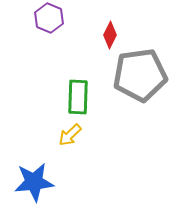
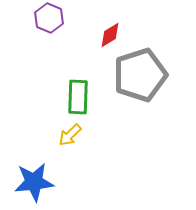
red diamond: rotated 32 degrees clockwise
gray pentagon: rotated 10 degrees counterclockwise
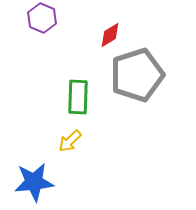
purple hexagon: moved 7 px left
gray pentagon: moved 3 px left
yellow arrow: moved 6 px down
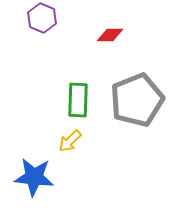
red diamond: rotated 32 degrees clockwise
gray pentagon: moved 25 px down; rotated 4 degrees counterclockwise
green rectangle: moved 3 px down
blue star: moved 5 px up; rotated 12 degrees clockwise
